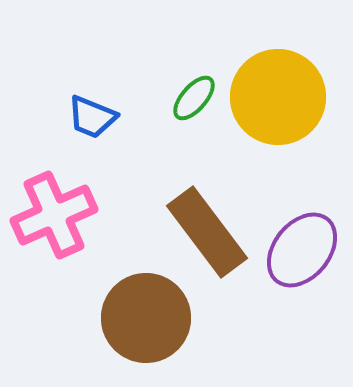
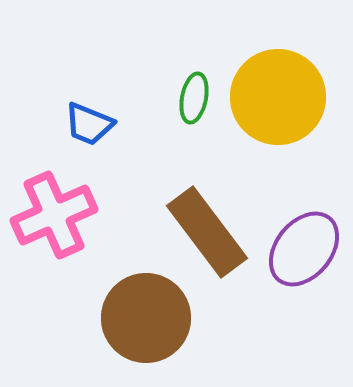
green ellipse: rotated 30 degrees counterclockwise
blue trapezoid: moved 3 px left, 7 px down
purple ellipse: moved 2 px right, 1 px up
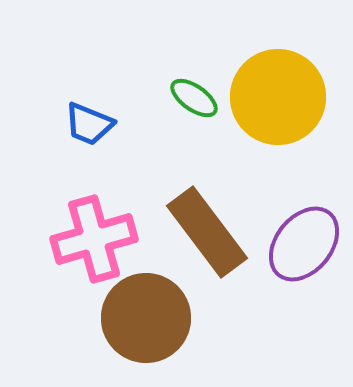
green ellipse: rotated 66 degrees counterclockwise
pink cross: moved 40 px right, 24 px down; rotated 8 degrees clockwise
purple ellipse: moved 5 px up
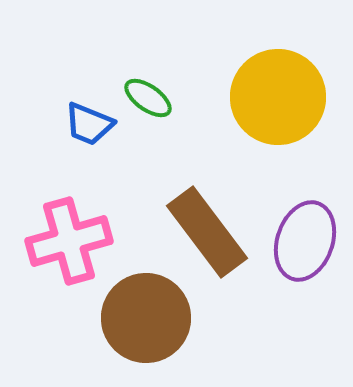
green ellipse: moved 46 px left
pink cross: moved 25 px left, 2 px down
purple ellipse: moved 1 px right, 3 px up; rotated 20 degrees counterclockwise
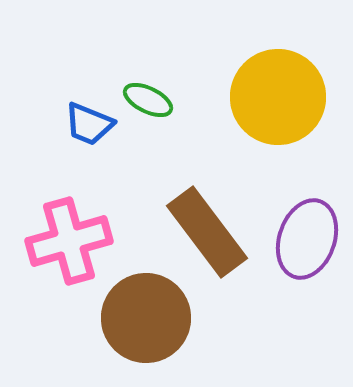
green ellipse: moved 2 px down; rotated 9 degrees counterclockwise
purple ellipse: moved 2 px right, 2 px up
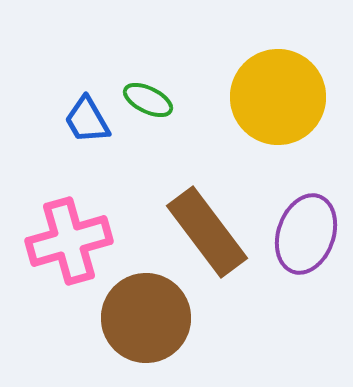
blue trapezoid: moved 2 px left, 4 px up; rotated 38 degrees clockwise
purple ellipse: moved 1 px left, 5 px up
